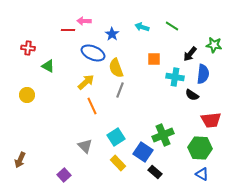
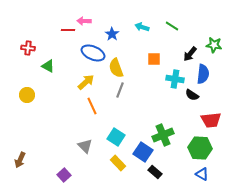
cyan cross: moved 2 px down
cyan square: rotated 24 degrees counterclockwise
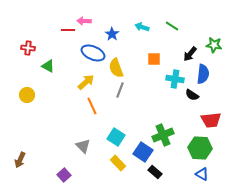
gray triangle: moved 2 px left
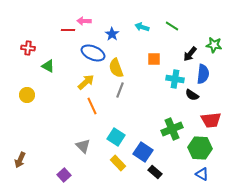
green cross: moved 9 px right, 6 px up
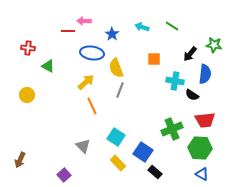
red line: moved 1 px down
blue ellipse: moved 1 px left; rotated 15 degrees counterclockwise
blue semicircle: moved 2 px right
cyan cross: moved 2 px down
red trapezoid: moved 6 px left
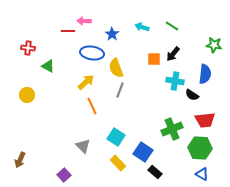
black arrow: moved 17 px left
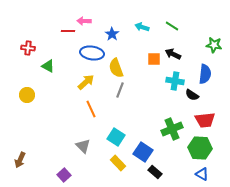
black arrow: rotated 77 degrees clockwise
orange line: moved 1 px left, 3 px down
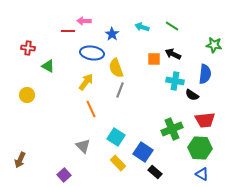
yellow arrow: rotated 12 degrees counterclockwise
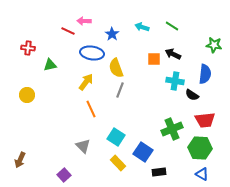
red line: rotated 24 degrees clockwise
green triangle: moved 2 px right, 1 px up; rotated 40 degrees counterclockwise
black rectangle: moved 4 px right; rotated 48 degrees counterclockwise
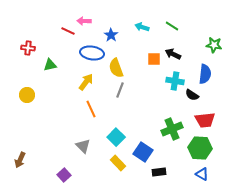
blue star: moved 1 px left, 1 px down
cyan square: rotated 12 degrees clockwise
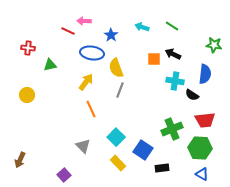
blue square: moved 2 px up
black rectangle: moved 3 px right, 4 px up
